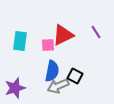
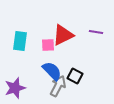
purple line: rotated 48 degrees counterclockwise
blue semicircle: rotated 55 degrees counterclockwise
gray arrow: rotated 140 degrees clockwise
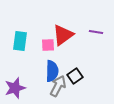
red triangle: rotated 10 degrees counterclockwise
blue semicircle: rotated 45 degrees clockwise
black square: rotated 28 degrees clockwise
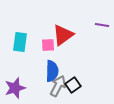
purple line: moved 6 px right, 7 px up
cyan rectangle: moved 1 px down
black square: moved 2 px left, 9 px down
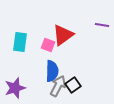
pink square: rotated 24 degrees clockwise
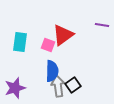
gray arrow: rotated 35 degrees counterclockwise
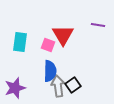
purple line: moved 4 px left
red triangle: rotated 25 degrees counterclockwise
blue semicircle: moved 2 px left
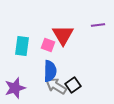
purple line: rotated 16 degrees counterclockwise
cyan rectangle: moved 2 px right, 4 px down
gray arrow: moved 2 px left; rotated 50 degrees counterclockwise
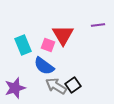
cyan rectangle: moved 1 px right, 1 px up; rotated 30 degrees counterclockwise
blue semicircle: moved 6 px left, 5 px up; rotated 125 degrees clockwise
